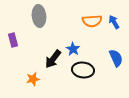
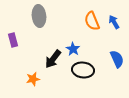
orange semicircle: rotated 72 degrees clockwise
blue semicircle: moved 1 px right, 1 px down
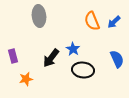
blue arrow: rotated 104 degrees counterclockwise
purple rectangle: moved 16 px down
black arrow: moved 2 px left, 1 px up
orange star: moved 7 px left
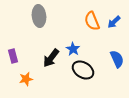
black ellipse: rotated 25 degrees clockwise
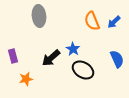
black arrow: rotated 12 degrees clockwise
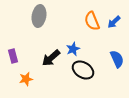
gray ellipse: rotated 15 degrees clockwise
blue star: rotated 16 degrees clockwise
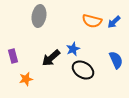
orange semicircle: rotated 54 degrees counterclockwise
blue semicircle: moved 1 px left, 1 px down
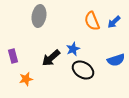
orange semicircle: rotated 54 degrees clockwise
blue semicircle: rotated 96 degrees clockwise
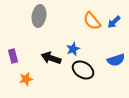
orange semicircle: rotated 18 degrees counterclockwise
black arrow: rotated 60 degrees clockwise
